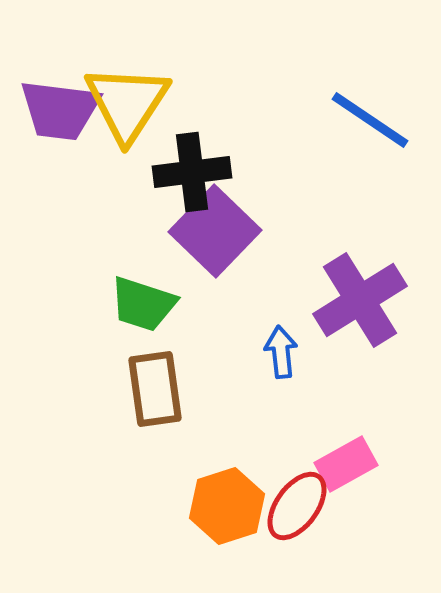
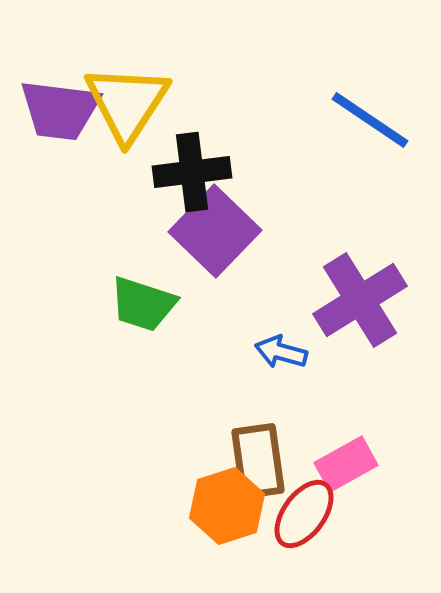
blue arrow: rotated 69 degrees counterclockwise
brown rectangle: moved 103 px right, 72 px down
red ellipse: moved 7 px right, 8 px down
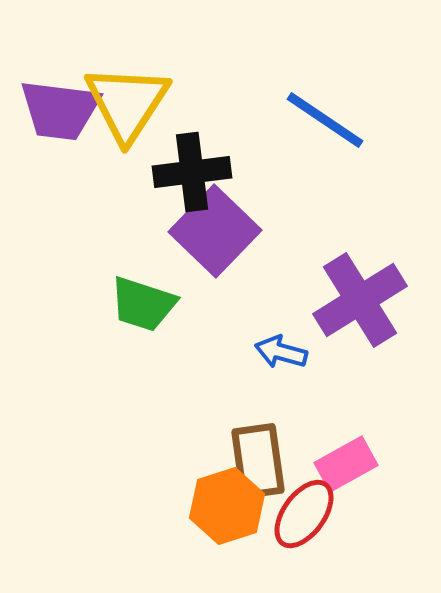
blue line: moved 45 px left
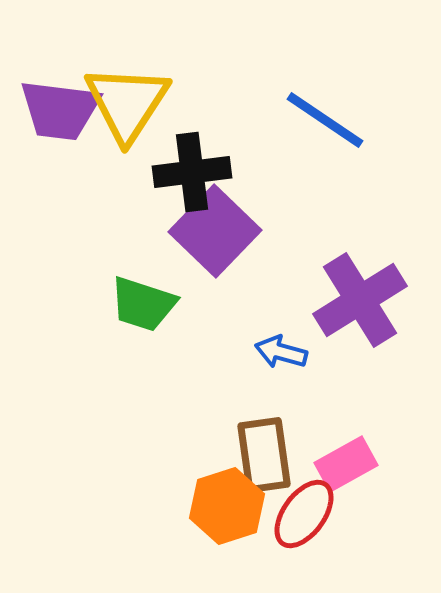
brown rectangle: moved 6 px right, 6 px up
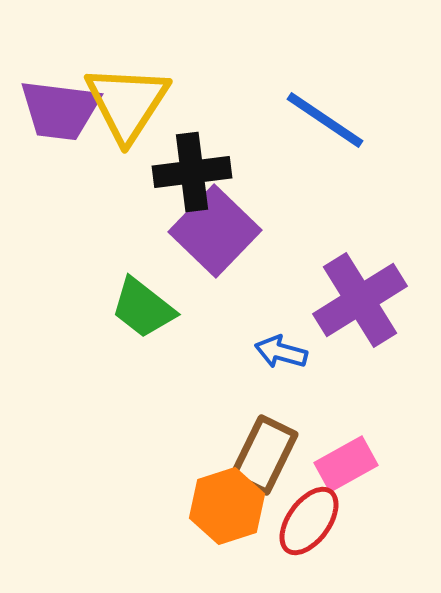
green trapezoid: moved 4 px down; rotated 20 degrees clockwise
brown rectangle: rotated 34 degrees clockwise
red ellipse: moved 5 px right, 7 px down
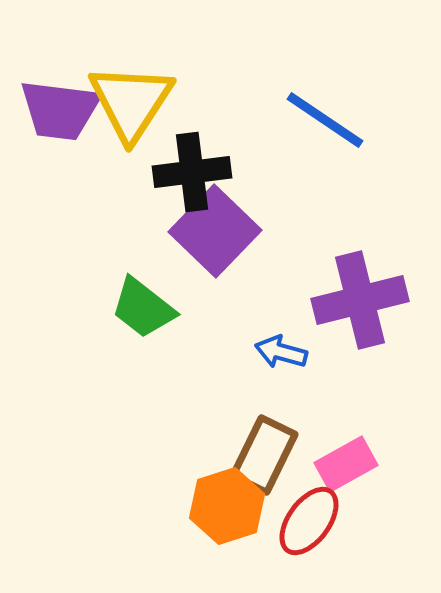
yellow triangle: moved 4 px right, 1 px up
purple cross: rotated 18 degrees clockwise
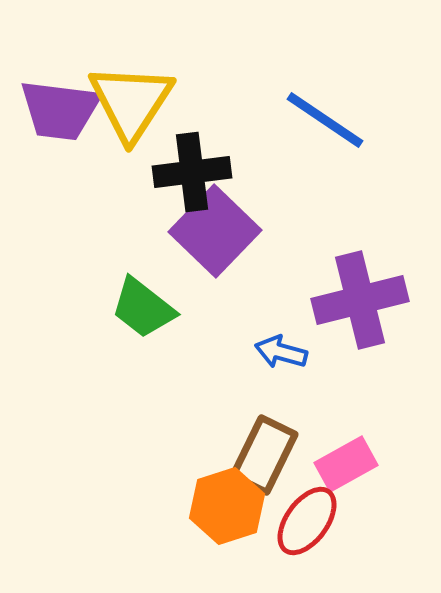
red ellipse: moved 2 px left
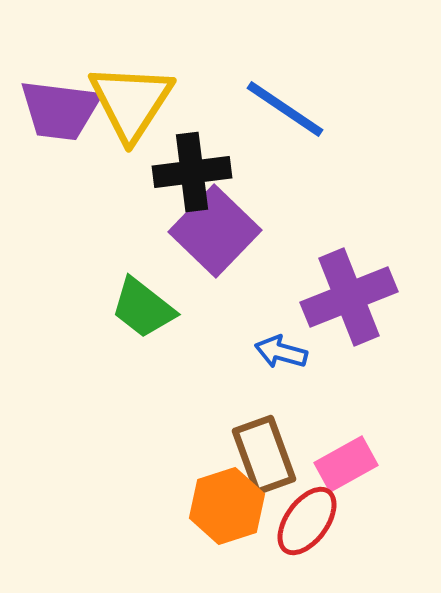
blue line: moved 40 px left, 11 px up
purple cross: moved 11 px left, 3 px up; rotated 8 degrees counterclockwise
brown rectangle: rotated 46 degrees counterclockwise
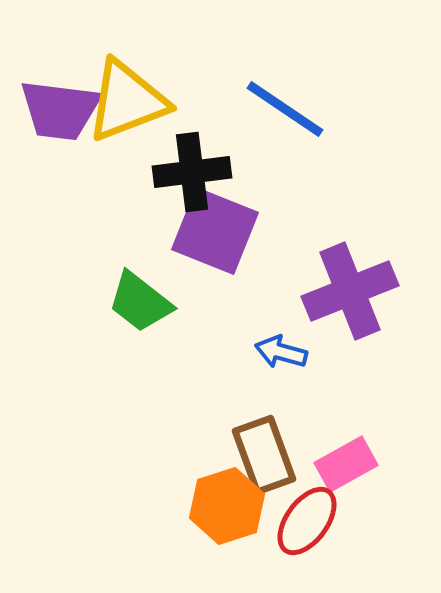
yellow triangle: moved 4 px left, 1 px up; rotated 36 degrees clockwise
purple square: rotated 22 degrees counterclockwise
purple cross: moved 1 px right, 6 px up
green trapezoid: moved 3 px left, 6 px up
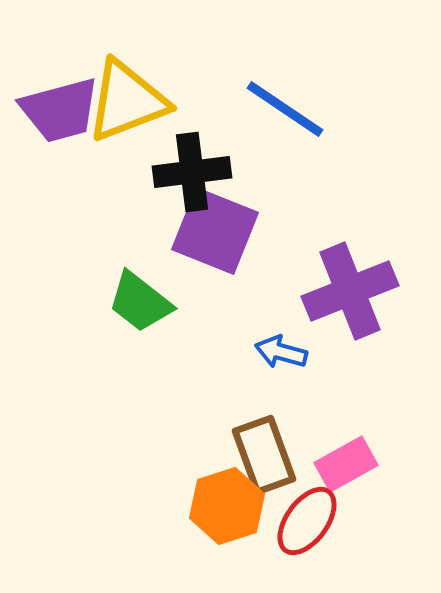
purple trapezoid: rotated 22 degrees counterclockwise
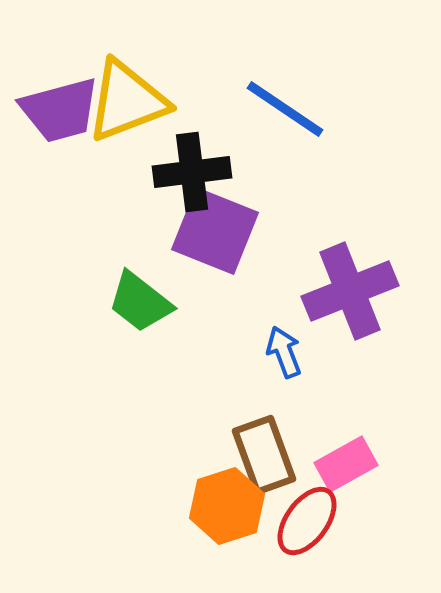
blue arrow: moved 3 px right; rotated 54 degrees clockwise
